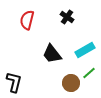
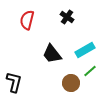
green line: moved 1 px right, 2 px up
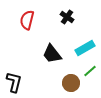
cyan rectangle: moved 2 px up
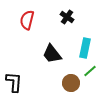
cyan rectangle: rotated 48 degrees counterclockwise
black L-shape: rotated 10 degrees counterclockwise
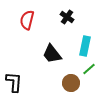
cyan rectangle: moved 2 px up
green line: moved 1 px left, 2 px up
